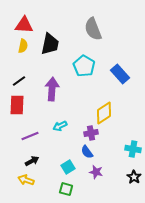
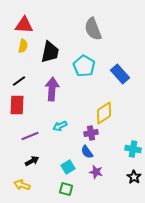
black trapezoid: moved 8 px down
yellow arrow: moved 4 px left, 5 px down
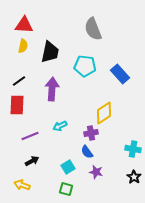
cyan pentagon: moved 1 px right; rotated 25 degrees counterclockwise
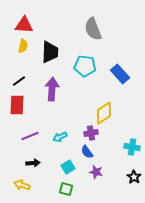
black trapezoid: rotated 10 degrees counterclockwise
cyan arrow: moved 11 px down
cyan cross: moved 1 px left, 2 px up
black arrow: moved 1 px right, 2 px down; rotated 24 degrees clockwise
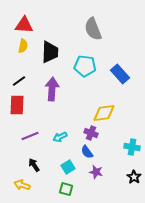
yellow diamond: rotated 25 degrees clockwise
purple cross: rotated 32 degrees clockwise
black arrow: moved 1 px right, 2 px down; rotated 120 degrees counterclockwise
